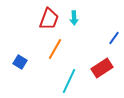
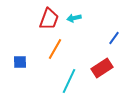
cyan arrow: rotated 80 degrees clockwise
blue square: rotated 32 degrees counterclockwise
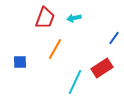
red trapezoid: moved 4 px left, 1 px up
cyan line: moved 6 px right, 1 px down
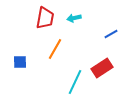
red trapezoid: rotated 10 degrees counterclockwise
blue line: moved 3 px left, 4 px up; rotated 24 degrees clockwise
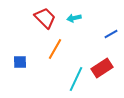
red trapezoid: rotated 55 degrees counterclockwise
cyan line: moved 1 px right, 3 px up
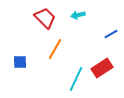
cyan arrow: moved 4 px right, 3 px up
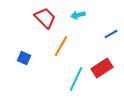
orange line: moved 6 px right, 3 px up
blue square: moved 4 px right, 4 px up; rotated 24 degrees clockwise
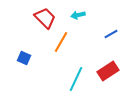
orange line: moved 4 px up
red rectangle: moved 6 px right, 3 px down
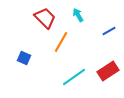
cyan arrow: rotated 72 degrees clockwise
blue line: moved 2 px left, 3 px up
cyan line: moved 2 px left, 2 px up; rotated 30 degrees clockwise
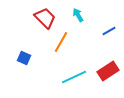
cyan line: rotated 10 degrees clockwise
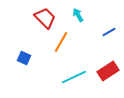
blue line: moved 1 px down
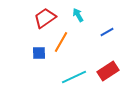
red trapezoid: rotated 80 degrees counterclockwise
blue line: moved 2 px left
blue square: moved 15 px right, 5 px up; rotated 24 degrees counterclockwise
